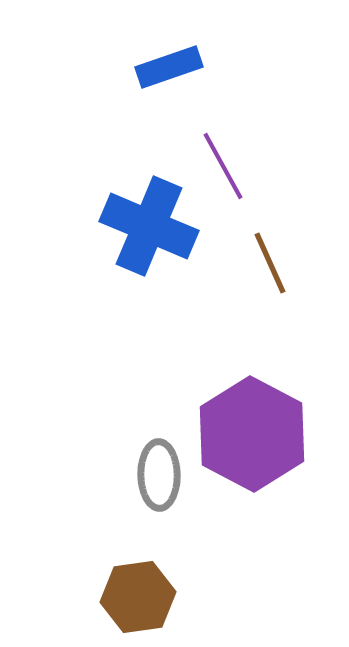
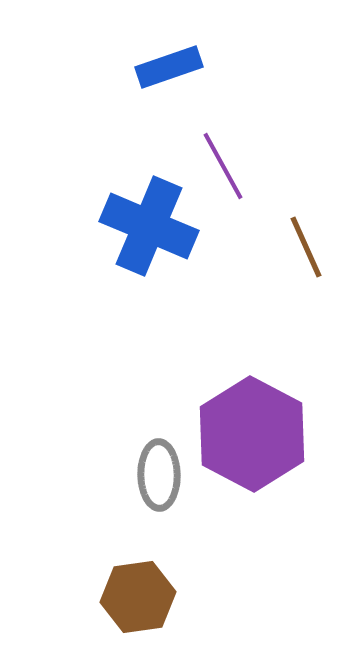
brown line: moved 36 px right, 16 px up
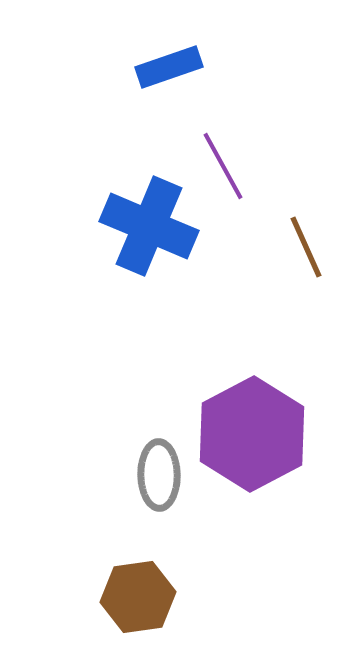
purple hexagon: rotated 4 degrees clockwise
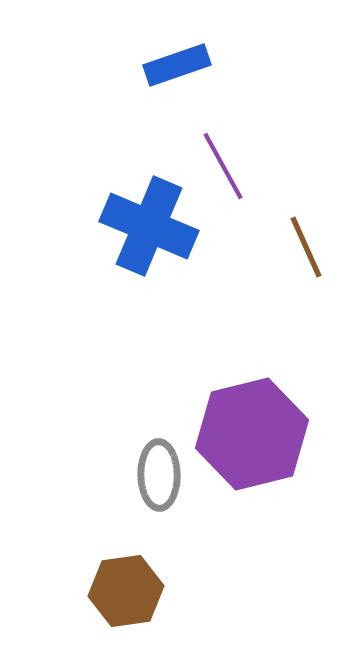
blue rectangle: moved 8 px right, 2 px up
purple hexagon: rotated 14 degrees clockwise
brown hexagon: moved 12 px left, 6 px up
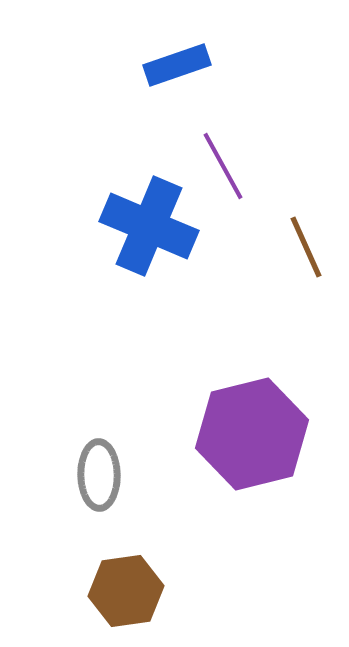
gray ellipse: moved 60 px left
